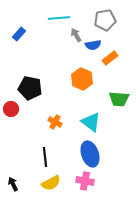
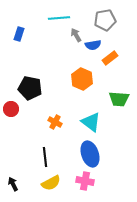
blue rectangle: rotated 24 degrees counterclockwise
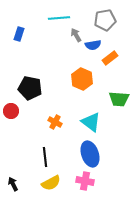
red circle: moved 2 px down
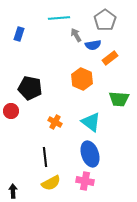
gray pentagon: rotated 25 degrees counterclockwise
black arrow: moved 7 px down; rotated 24 degrees clockwise
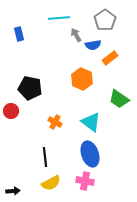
blue rectangle: rotated 32 degrees counterclockwise
green trapezoid: rotated 30 degrees clockwise
black arrow: rotated 88 degrees clockwise
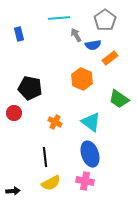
red circle: moved 3 px right, 2 px down
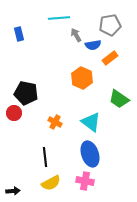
gray pentagon: moved 5 px right, 5 px down; rotated 25 degrees clockwise
orange hexagon: moved 1 px up
black pentagon: moved 4 px left, 5 px down
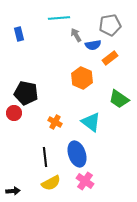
blue ellipse: moved 13 px left
pink cross: rotated 24 degrees clockwise
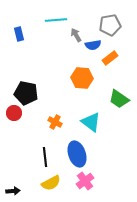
cyan line: moved 3 px left, 2 px down
orange hexagon: rotated 20 degrees counterclockwise
pink cross: rotated 18 degrees clockwise
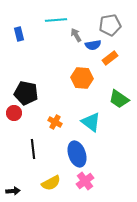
black line: moved 12 px left, 8 px up
